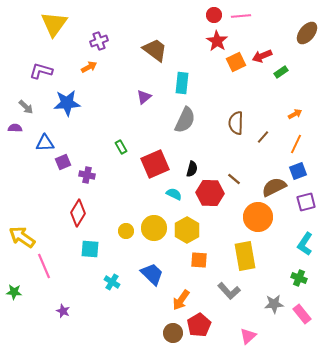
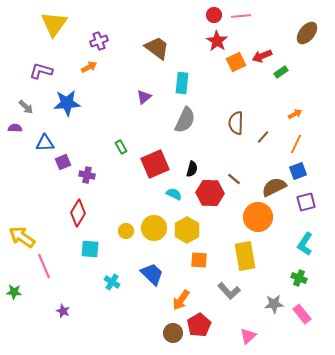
brown trapezoid at (155, 50): moved 2 px right, 2 px up
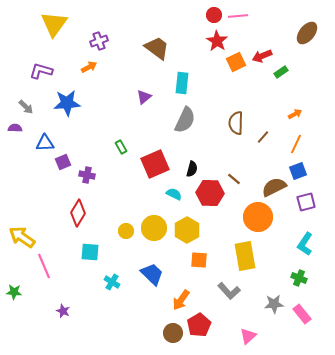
pink line at (241, 16): moved 3 px left
cyan square at (90, 249): moved 3 px down
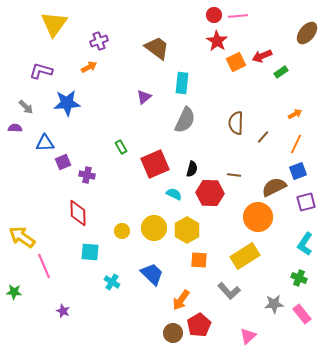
brown line at (234, 179): moved 4 px up; rotated 32 degrees counterclockwise
red diamond at (78, 213): rotated 32 degrees counterclockwise
yellow circle at (126, 231): moved 4 px left
yellow rectangle at (245, 256): rotated 68 degrees clockwise
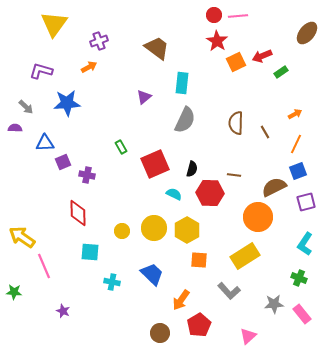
brown line at (263, 137): moved 2 px right, 5 px up; rotated 72 degrees counterclockwise
cyan cross at (112, 282): rotated 21 degrees counterclockwise
brown circle at (173, 333): moved 13 px left
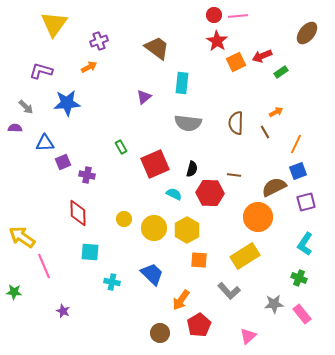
orange arrow at (295, 114): moved 19 px left, 2 px up
gray semicircle at (185, 120): moved 3 px right, 3 px down; rotated 72 degrees clockwise
yellow circle at (122, 231): moved 2 px right, 12 px up
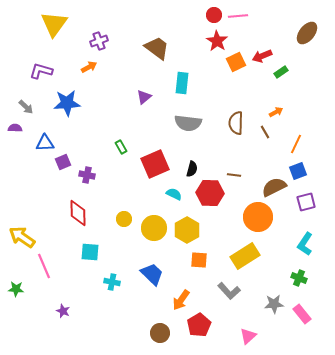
green star at (14, 292): moved 2 px right, 3 px up
